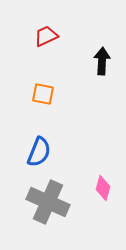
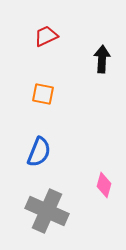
black arrow: moved 2 px up
pink diamond: moved 1 px right, 3 px up
gray cross: moved 1 px left, 9 px down
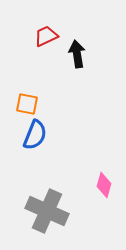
black arrow: moved 25 px left, 5 px up; rotated 12 degrees counterclockwise
orange square: moved 16 px left, 10 px down
blue semicircle: moved 4 px left, 17 px up
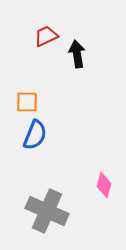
orange square: moved 2 px up; rotated 10 degrees counterclockwise
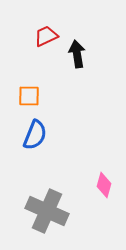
orange square: moved 2 px right, 6 px up
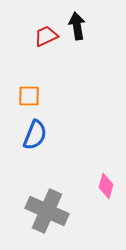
black arrow: moved 28 px up
pink diamond: moved 2 px right, 1 px down
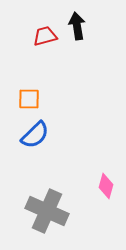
red trapezoid: moved 1 px left; rotated 10 degrees clockwise
orange square: moved 3 px down
blue semicircle: rotated 24 degrees clockwise
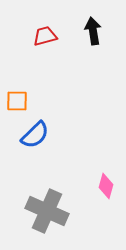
black arrow: moved 16 px right, 5 px down
orange square: moved 12 px left, 2 px down
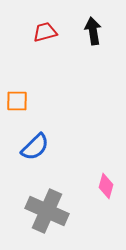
red trapezoid: moved 4 px up
blue semicircle: moved 12 px down
